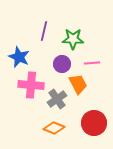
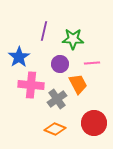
blue star: rotated 15 degrees clockwise
purple circle: moved 2 px left
orange diamond: moved 1 px right, 1 px down
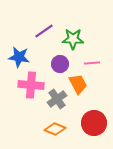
purple line: rotated 42 degrees clockwise
blue star: rotated 30 degrees counterclockwise
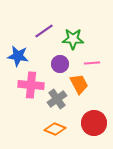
blue star: moved 1 px left, 1 px up
orange trapezoid: moved 1 px right
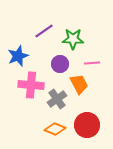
blue star: rotated 30 degrees counterclockwise
red circle: moved 7 px left, 2 px down
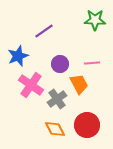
green star: moved 22 px right, 19 px up
pink cross: rotated 30 degrees clockwise
orange diamond: rotated 40 degrees clockwise
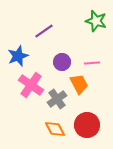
green star: moved 1 px right, 1 px down; rotated 15 degrees clockwise
purple circle: moved 2 px right, 2 px up
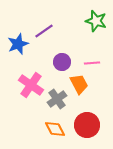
blue star: moved 12 px up
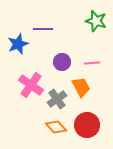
purple line: moved 1 px left, 2 px up; rotated 36 degrees clockwise
orange trapezoid: moved 2 px right, 3 px down
orange diamond: moved 1 px right, 2 px up; rotated 15 degrees counterclockwise
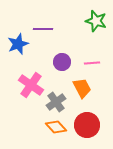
orange trapezoid: moved 1 px right, 1 px down
gray cross: moved 1 px left, 3 px down
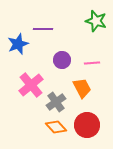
purple circle: moved 2 px up
pink cross: rotated 15 degrees clockwise
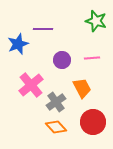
pink line: moved 5 px up
red circle: moved 6 px right, 3 px up
